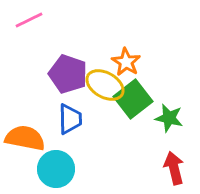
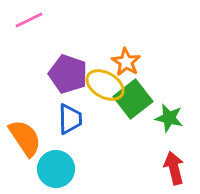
orange semicircle: rotated 45 degrees clockwise
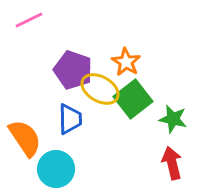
purple pentagon: moved 5 px right, 4 px up
yellow ellipse: moved 5 px left, 4 px down
green star: moved 4 px right, 1 px down
red arrow: moved 2 px left, 5 px up
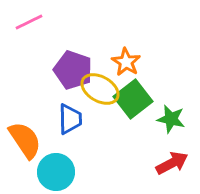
pink line: moved 2 px down
green star: moved 2 px left
orange semicircle: moved 2 px down
red arrow: rotated 76 degrees clockwise
cyan circle: moved 3 px down
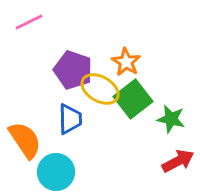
red arrow: moved 6 px right, 2 px up
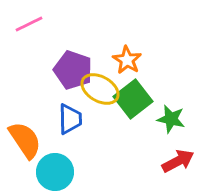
pink line: moved 2 px down
orange star: moved 1 px right, 2 px up
cyan circle: moved 1 px left
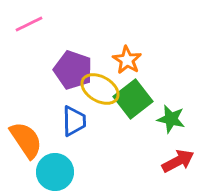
blue trapezoid: moved 4 px right, 2 px down
orange semicircle: moved 1 px right
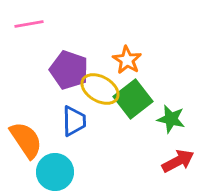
pink line: rotated 16 degrees clockwise
purple pentagon: moved 4 px left
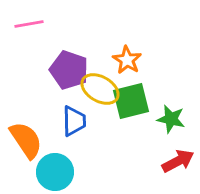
green square: moved 2 px left, 2 px down; rotated 24 degrees clockwise
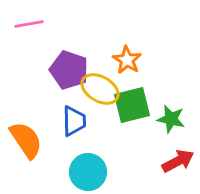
green square: moved 1 px right, 4 px down
cyan circle: moved 33 px right
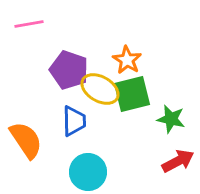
green square: moved 11 px up
